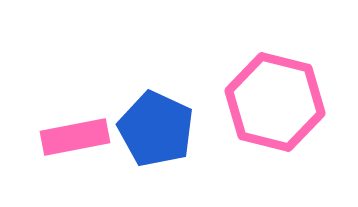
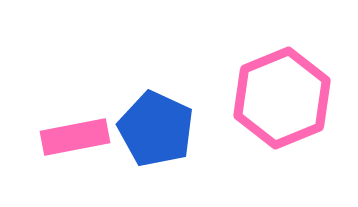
pink hexagon: moved 7 px right, 4 px up; rotated 24 degrees clockwise
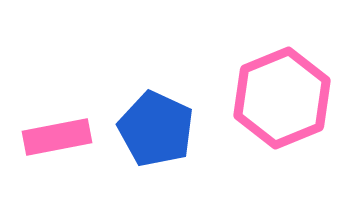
pink rectangle: moved 18 px left
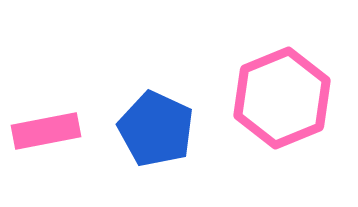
pink rectangle: moved 11 px left, 6 px up
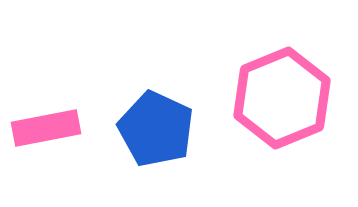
pink rectangle: moved 3 px up
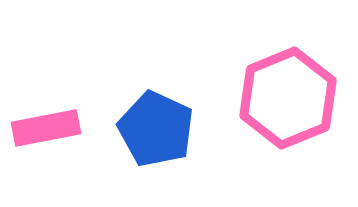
pink hexagon: moved 6 px right
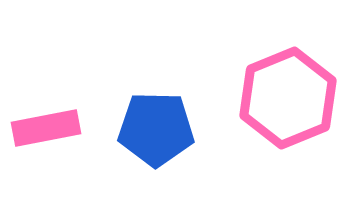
blue pentagon: rotated 24 degrees counterclockwise
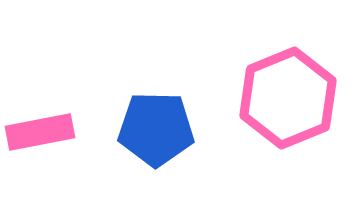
pink rectangle: moved 6 px left, 4 px down
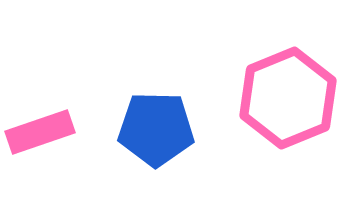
pink rectangle: rotated 8 degrees counterclockwise
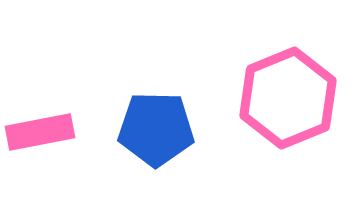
pink rectangle: rotated 8 degrees clockwise
